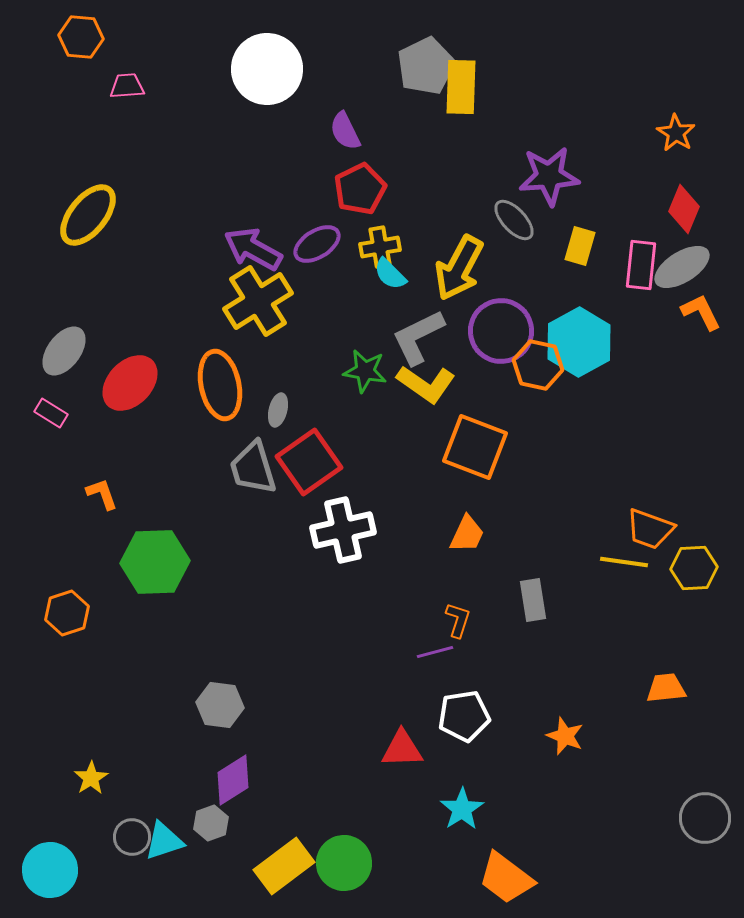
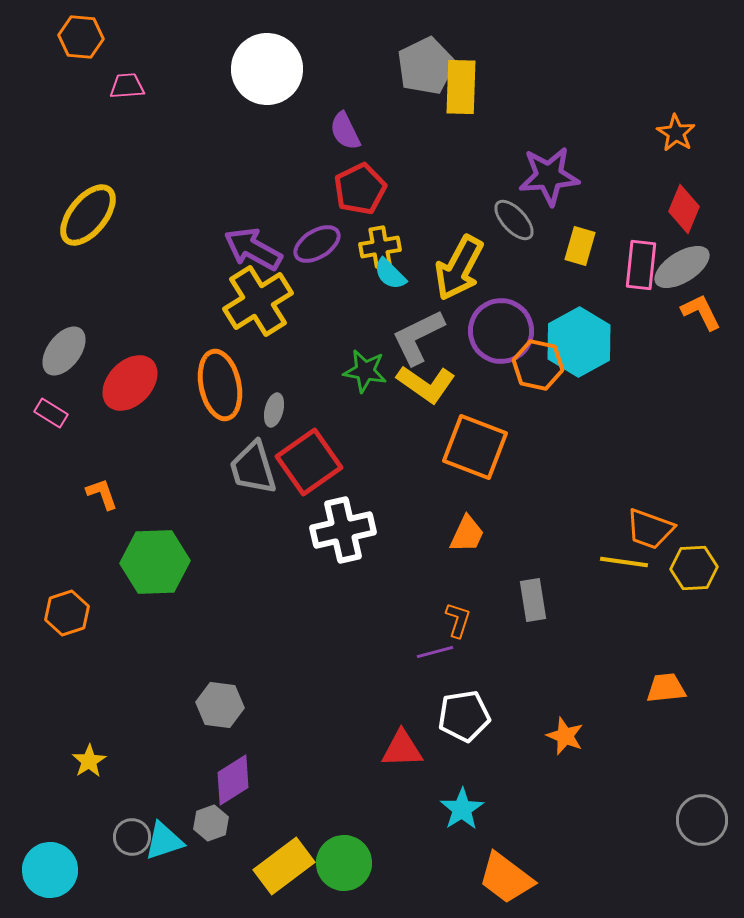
gray ellipse at (278, 410): moved 4 px left
yellow star at (91, 778): moved 2 px left, 17 px up
gray circle at (705, 818): moved 3 px left, 2 px down
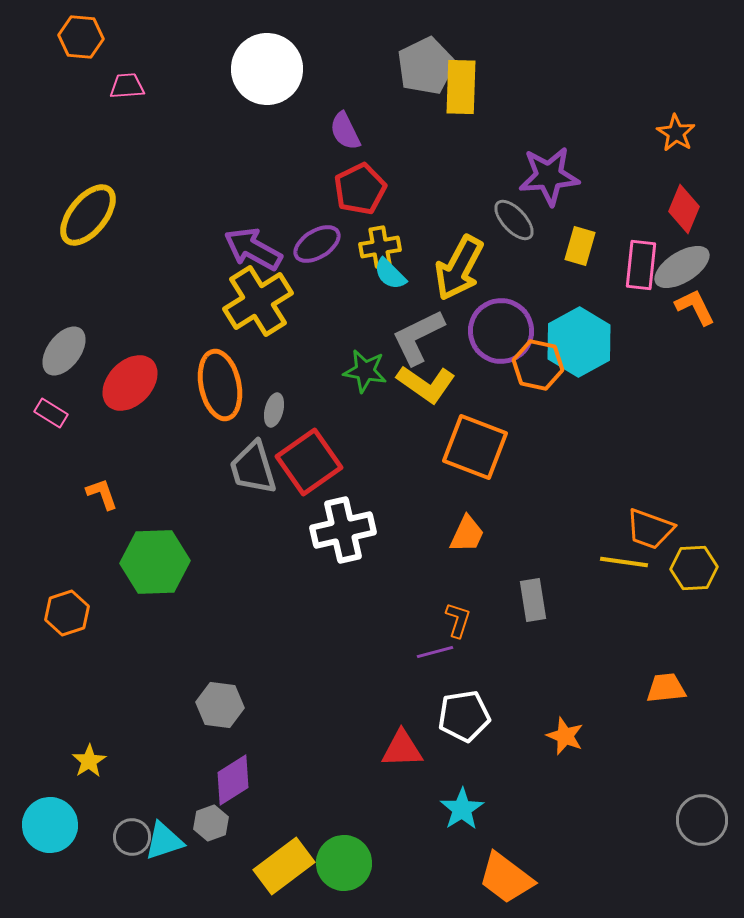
orange L-shape at (701, 312): moved 6 px left, 5 px up
cyan circle at (50, 870): moved 45 px up
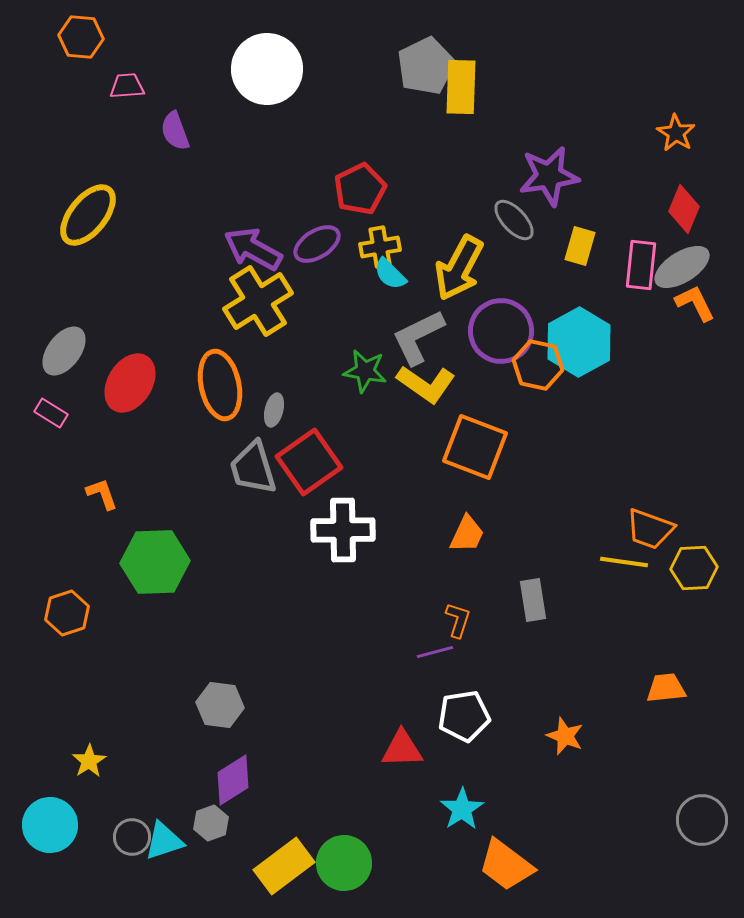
purple semicircle at (345, 131): moved 170 px left; rotated 6 degrees clockwise
purple star at (549, 176): rotated 4 degrees counterclockwise
orange L-shape at (695, 307): moved 4 px up
red ellipse at (130, 383): rotated 12 degrees counterclockwise
white cross at (343, 530): rotated 12 degrees clockwise
orange trapezoid at (506, 878): moved 13 px up
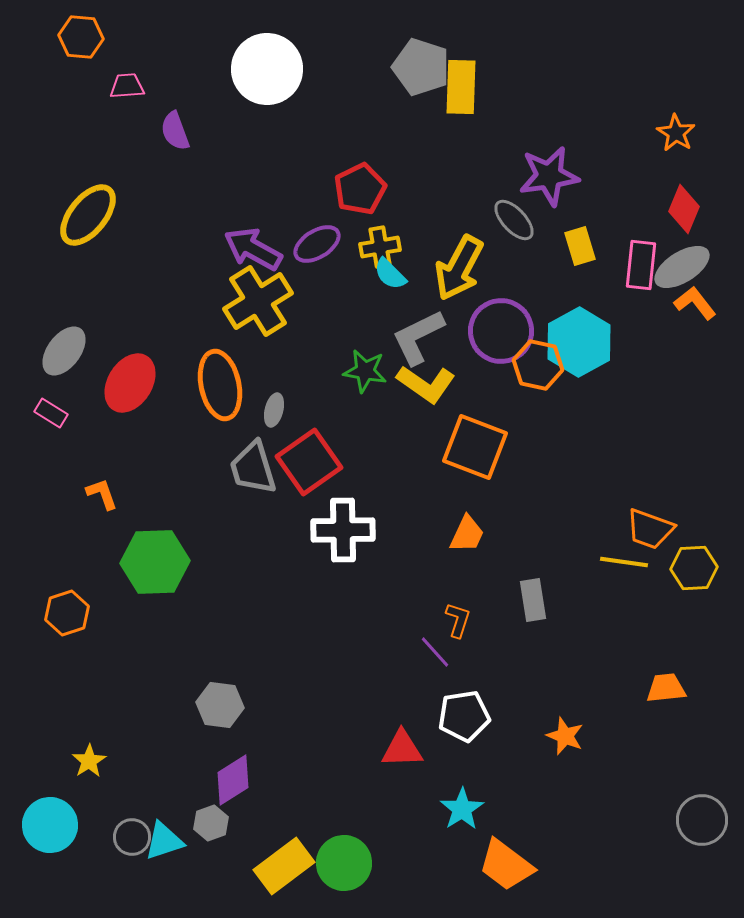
gray pentagon at (426, 66): moved 5 px left, 1 px down; rotated 28 degrees counterclockwise
yellow rectangle at (580, 246): rotated 33 degrees counterclockwise
orange L-shape at (695, 303): rotated 12 degrees counterclockwise
purple line at (435, 652): rotated 63 degrees clockwise
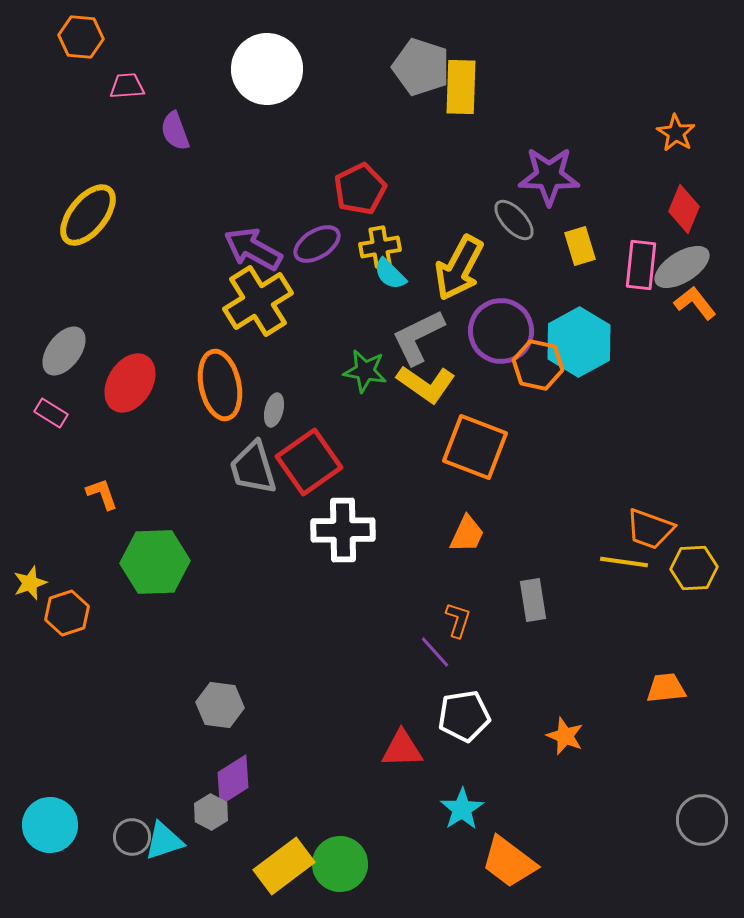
purple star at (549, 176): rotated 10 degrees clockwise
yellow star at (89, 761): moved 59 px left, 178 px up; rotated 12 degrees clockwise
gray hexagon at (211, 823): moved 11 px up; rotated 12 degrees counterclockwise
green circle at (344, 863): moved 4 px left, 1 px down
orange trapezoid at (506, 865): moved 3 px right, 3 px up
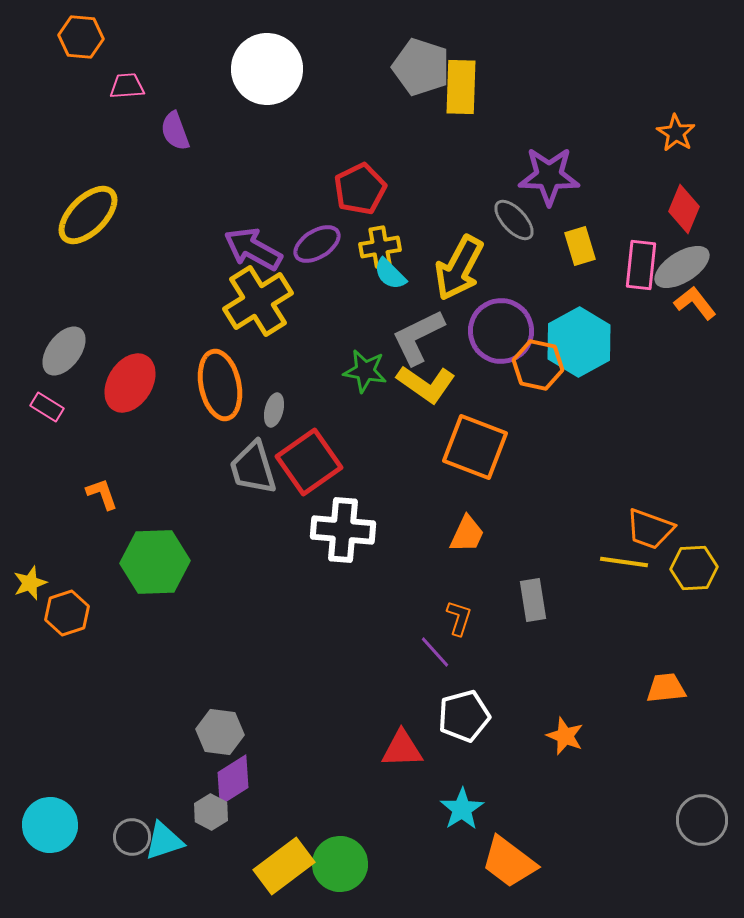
yellow ellipse at (88, 215): rotated 6 degrees clockwise
pink rectangle at (51, 413): moved 4 px left, 6 px up
white cross at (343, 530): rotated 6 degrees clockwise
orange L-shape at (458, 620): moved 1 px right, 2 px up
gray hexagon at (220, 705): moved 27 px down
white pentagon at (464, 716): rotated 6 degrees counterclockwise
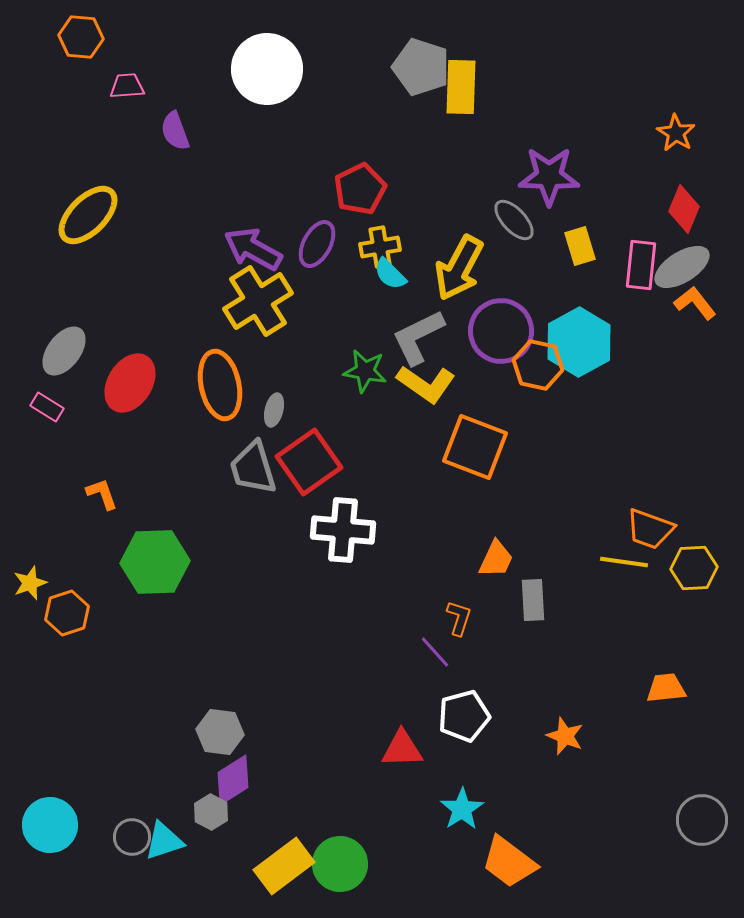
purple ellipse at (317, 244): rotated 30 degrees counterclockwise
orange trapezoid at (467, 534): moved 29 px right, 25 px down
gray rectangle at (533, 600): rotated 6 degrees clockwise
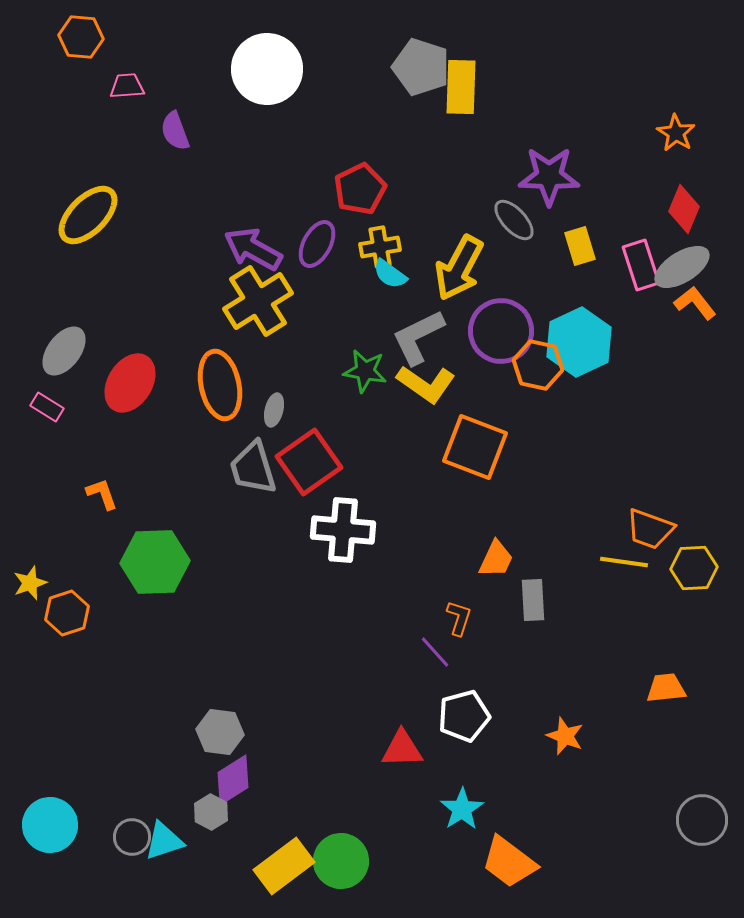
pink rectangle at (641, 265): rotated 24 degrees counterclockwise
cyan semicircle at (390, 274): rotated 9 degrees counterclockwise
cyan hexagon at (579, 342): rotated 4 degrees clockwise
green circle at (340, 864): moved 1 px right, 3 px up
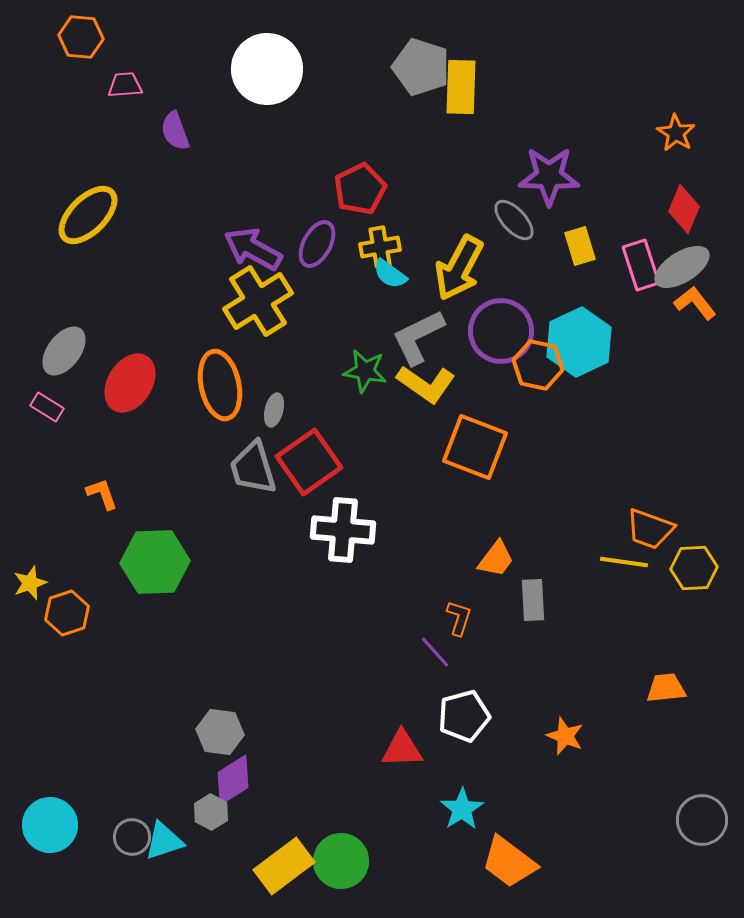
pink trapezoid at (127, 86): moved 2 px left, 1 px up
orange trapezoid at (496, 559): rotated 12 degrees clockwise
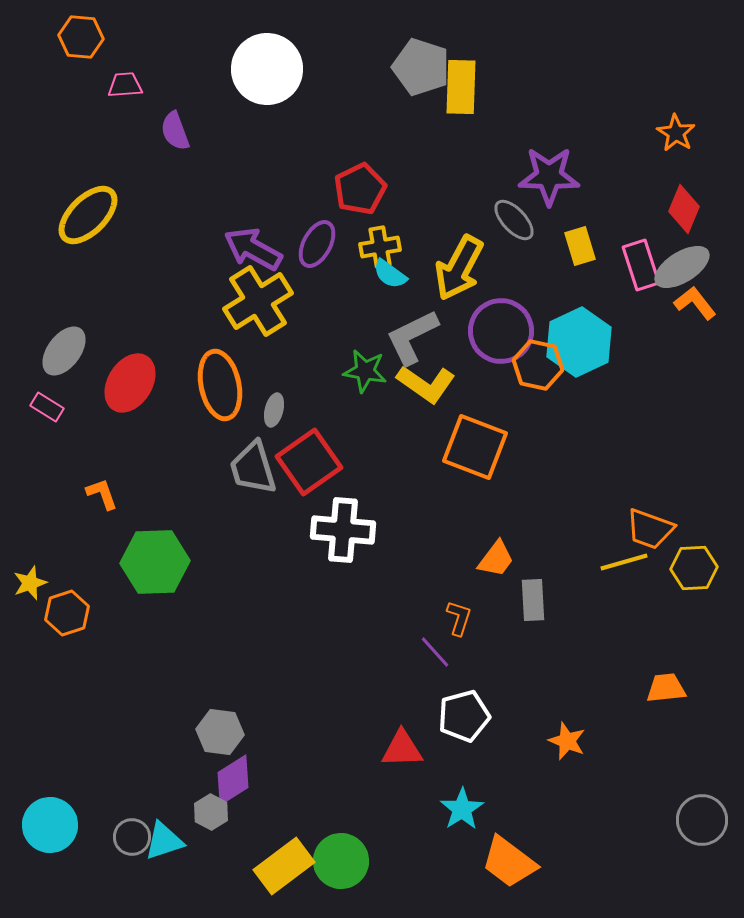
gray L-shape at (418, 337): moved 6 px left
yellow line at (624, 562): rotated 24 degrees counterclockwise
orange star at (565, 736): moved 2 px right, 5 px down
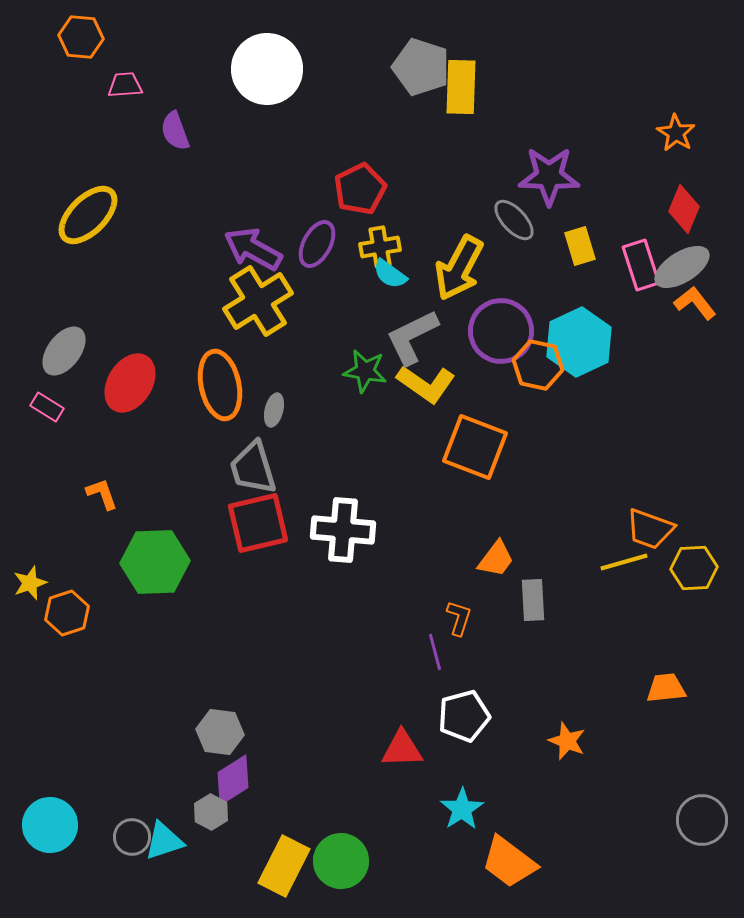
red square at (309, 462): moved 51 px left, 61 px down; rotated 22 degrees clockwise
purple line at (435, 652): rotated 27 degrees clockwise
yellow rectangle at (284, 866): rotated 26 degrees counterclockwise
